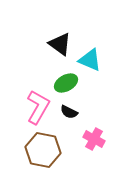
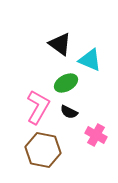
pink cross: moved 2 px right, 4 px up
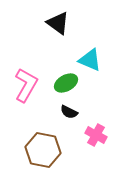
black triangle: moved 2 px left, 21 px up
pink L-shape: moved 12 px left, 22 px up
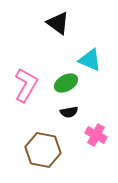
black semicircle: rotated 36 degrees counterclockwise
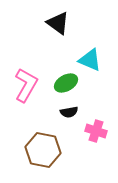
pink cross: moved 4 px up; rotated 10 degrees counterclockwise
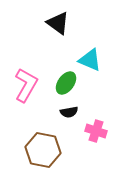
green ellipse: rotated 25 degrees counterclockwise
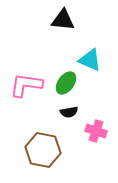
black triangle: moved 5 px right, 3 px up; rotated 30 degrees counterclockwise
pink L-shape: rotated 112 degrees counterclockwise
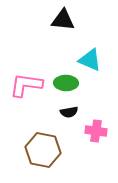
green ellipse: rotated 55 degrees clockwise
pink cross: rotated 10 degrees counterclockwise
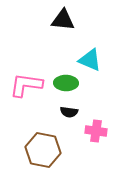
black semicircle: rotated 18 degrees clockwise
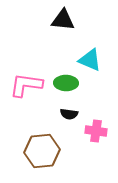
black semicircle: moved 2 px down
brown hexagon: moved 1 px left, 1 px down; rotated 16 degrees counterclockwise
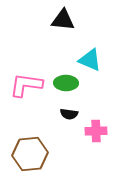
pink cross: rotated 10 degrees counterclockwise
brown hexagon: moved 12 px left, 3 px down
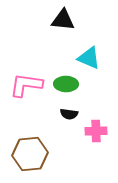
cyan triangle: moved 1 px left, 2 px up
green ellipse: moved 1 px down
